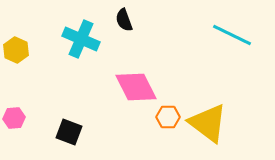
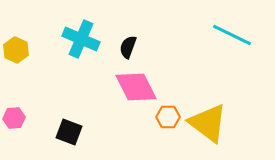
black semicircle: moved 4 px right, 27 px down; rotated 40 degrees clockwise
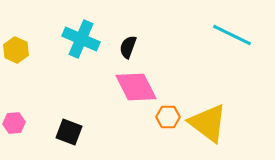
pink hexagon: moved 5 px down
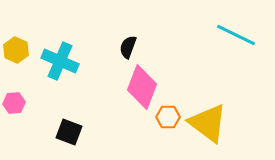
cyan line: moved 4 px right
cyan cross: moved 21 px left, 22 px down
pink diamond: moved 6 px right; rotated 48 degrees clockwise
pink hexagon: moved 20 px up
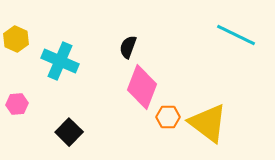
yellow hexagon: moved 11 px up
pink hexagon: moved 3 px right, 1 px down
black square: rotated 24 degrees clockwise
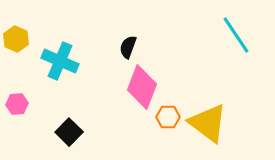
cyan line: rotated 30 degrees clockwise
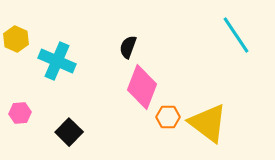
cyan cross: moved 3 px left
pink hexagon: moved 3 px right, 9 px down
